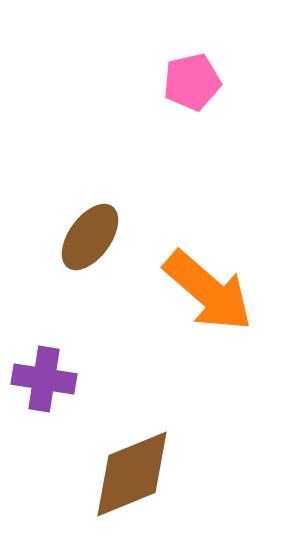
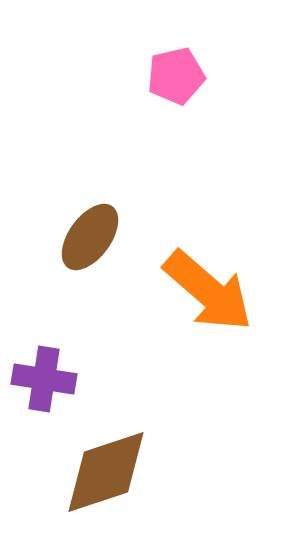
pink pentagon: moved 16 px left, 6 px up
brown diamond: moved 26 px left, 2 px up; rotated 4 degrees clockwise
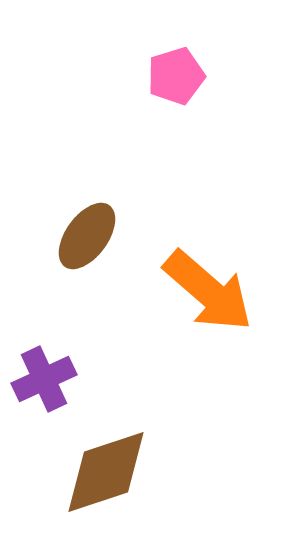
pink pentagon: rotated 4 degrees counterclockwise
brown ellipse: moved 3 px left, 1 px up
purple cross: rotated 34 degrees counterclockwise
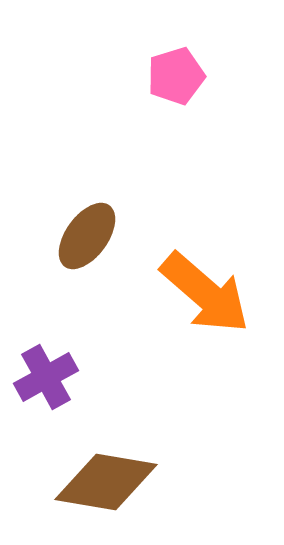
orange arrow: moved 3 px left, 2 px down
purple cross: moved 2 px right, 2 px up; rotated 4 degrees counterclockwise
brown diamond: moved 10 px down; rotated 28 degrees clockwise
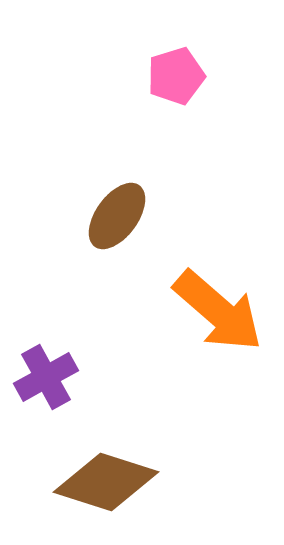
brown ellipse: moved 30 px right, 20 px up
orange arrow: moved 13 px right, 18 px down
brown diamond: rotated 8 degrees clockwise
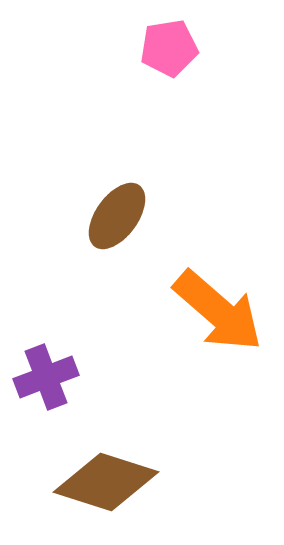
pink pentagon: moved 7 px left, 28 px up; rotated 8 degrees clockwise
purple cross: rotated 8 degrees clockwise
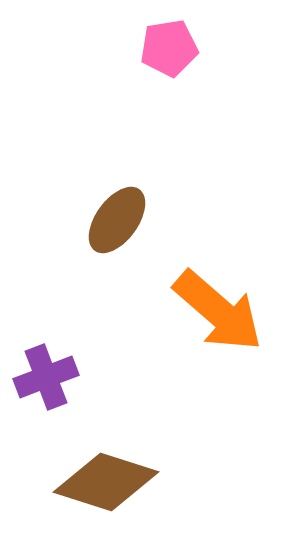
brown ellipse: moved 4 px down
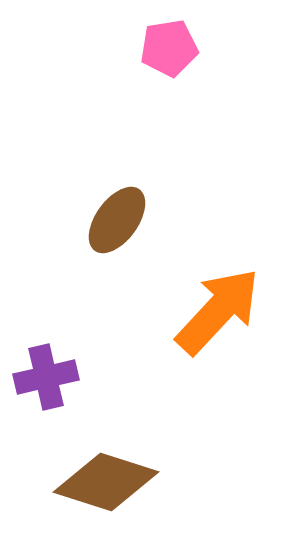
orange arrow: rotated 88 degrees counterclockwise
purple cross: rotated 8 degrees clockwise
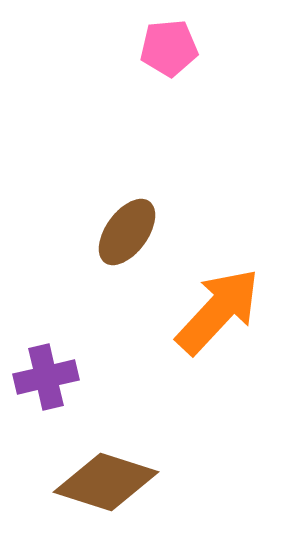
pink pentagon: rotated 4 degrees clockwise
brown ellipse: moved 10 px right, 12 px down
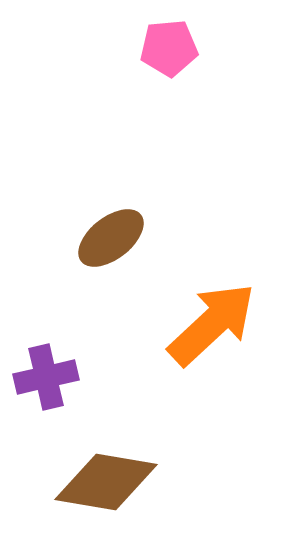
brown ellipse: moved 16 px left, 6 px down; rotated 16 degrees clockwise
orange arrow: moved 6 px left, 13 px down; rotated 4 degrees clockwise
brown diamond: rotated 8 degrees counterclockwise
